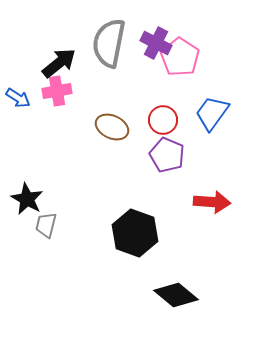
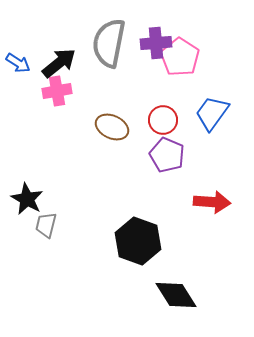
purple cross: rotated 32 degrees counterclockwise
blue arrow: moved 35 px up
black hexagon: moved 3 px right, 8 px down
black diamond: rotated 18 degrees clockwise
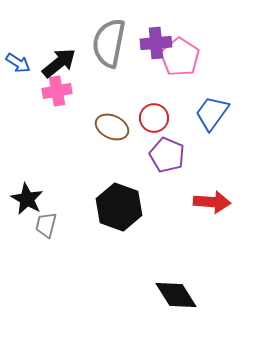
red circle: moved 9 px left, 2 px up
black hexagon: moved 19 px left, 34 px up
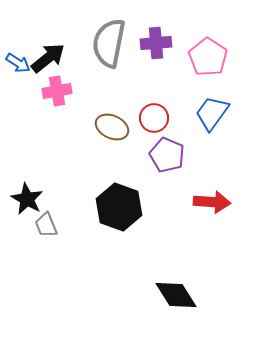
pink pentagon: moved 28 px right
black arrow: moved 11 px left, 5 px up
gray trapezoid: rotated 36 degrees counterclockwise
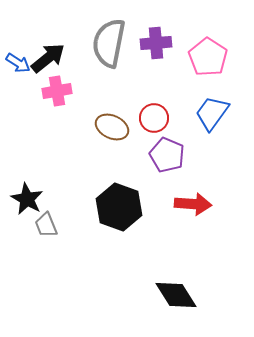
red arrow: moved 19 px left, 2 px down
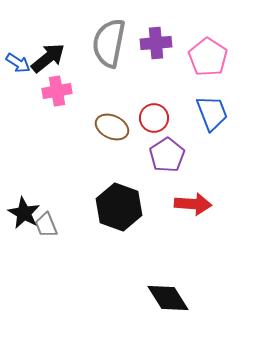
blue trapezoid: rotated 123 degrees clockwise
purple pentagon: rotated 16 degrees clockwise
black star: moved 3 px left, 14 px down
black diamond: moved 8 px left, 3 px down
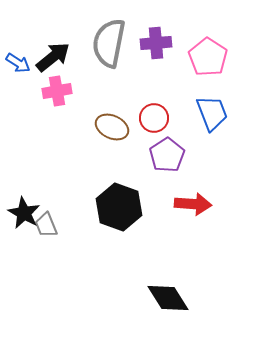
black arrow: moved 5 px right, 1 px up
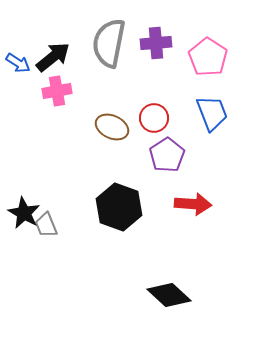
black diamond: moved 1 px right, 3 px up; rotated 15 degrees counterclockwise
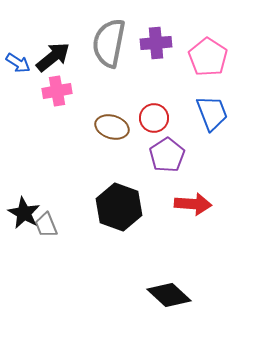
brown ellipse: rotated 8 degrees counterclockwise
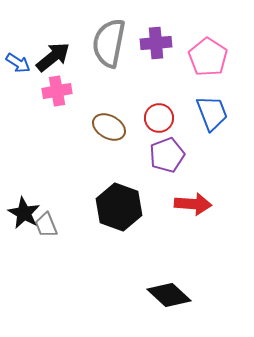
red circle: moved 5 px right
brown ellipse: moved 3 px left; rotated 12 degrees clockwise
purple pentagon: rotated 12 degrees clockwise
